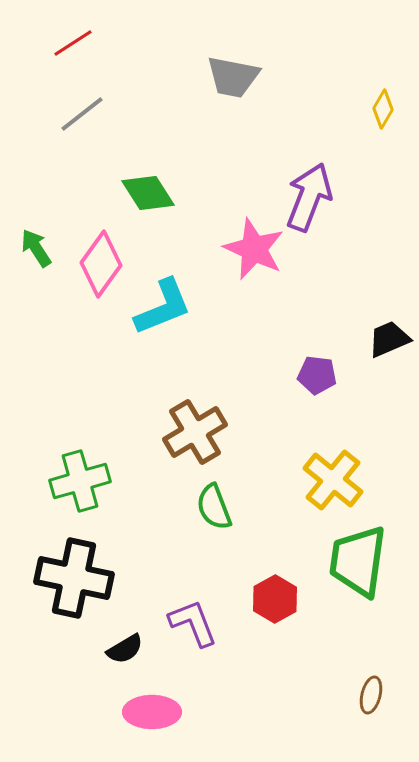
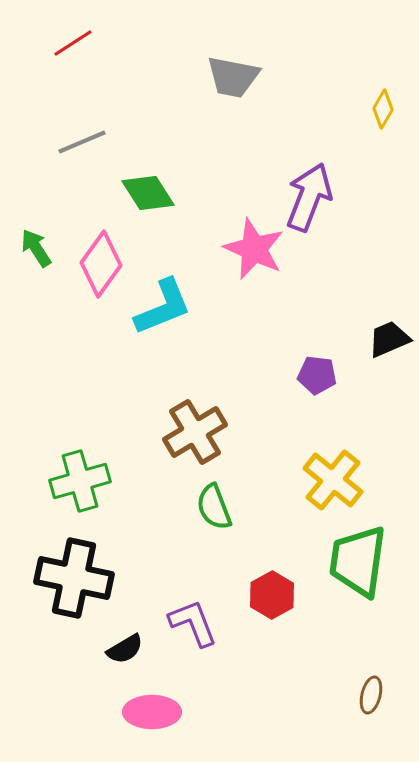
gray line: moved 28 px down; rotated 15 degrees clockwise
red hexagon: moved 3 px left, 4 px up
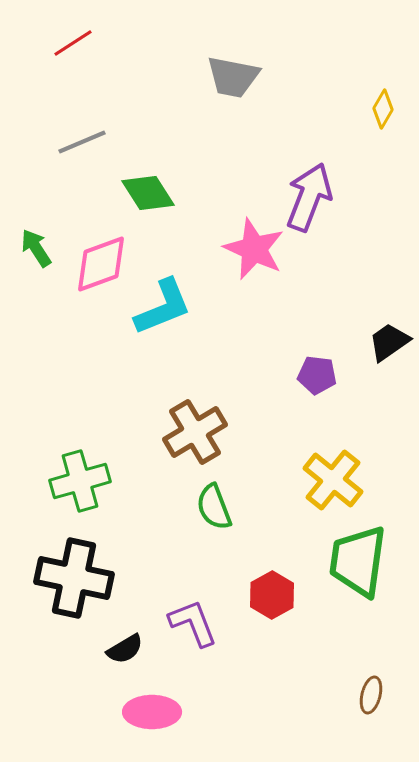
pink diamond: rotated 34 degrees clockwise
black trapezoid: moved 3 px down; rotated 12 degrees counterclockwise
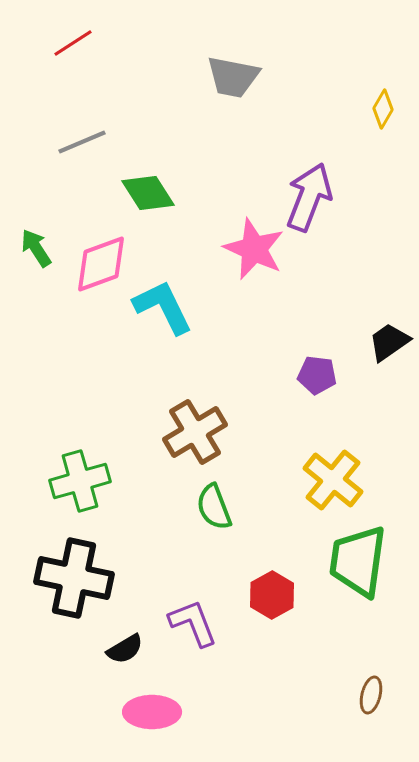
cyan L-shape: rotated 94 degrees counterclockwise
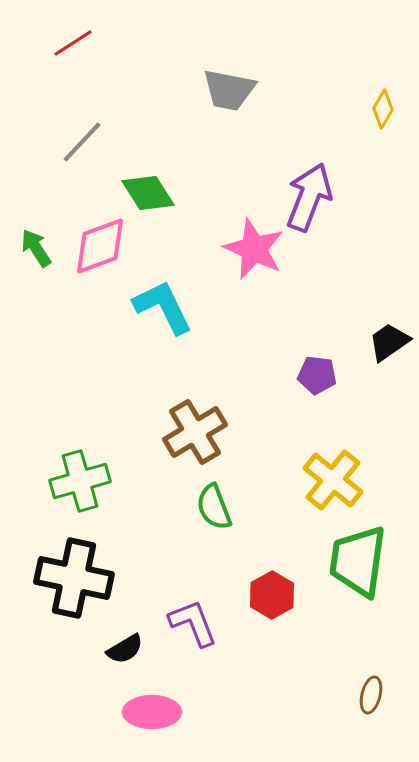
gray trapezoid: moved 4 px left, 13 px down
gray line: rotated 24 degrees counterclockwise
pink diamond: moved 1 px left, 18 px up
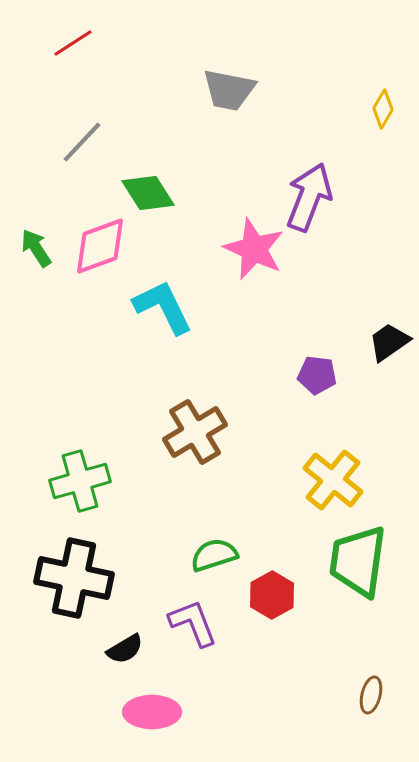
green semicircle: moved 48 px down; rotated 93 degrees clockwise
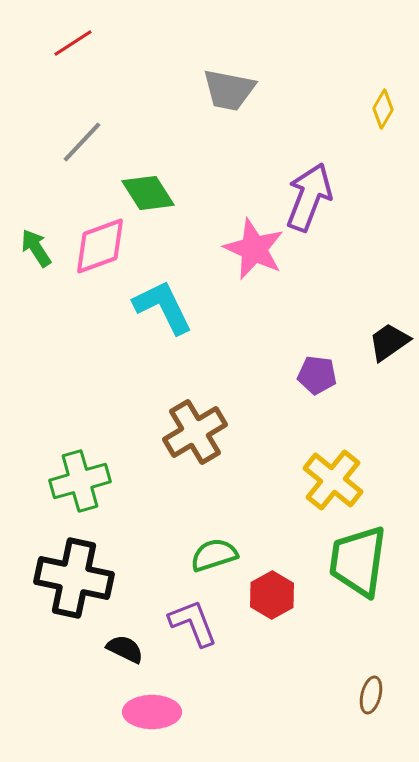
black semicircle: rotated 123 degrees counterclockwise
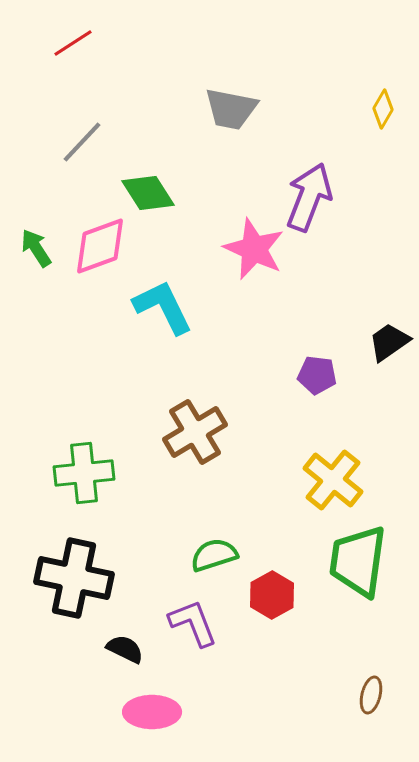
gray trapezoid: moved 2 px right, 19 px down
green cross: moved 4 px right, 8 px up; rotated 10 degrees clockwise
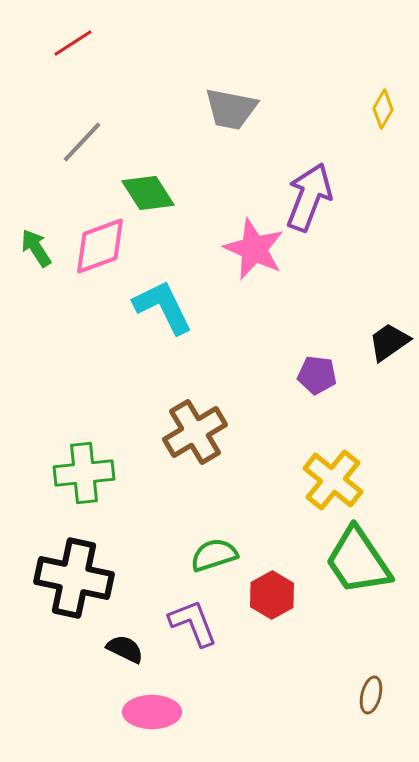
green trapezoid: rotated 42 degrees counterclockwise
